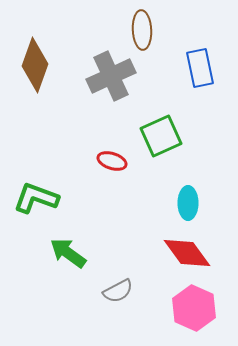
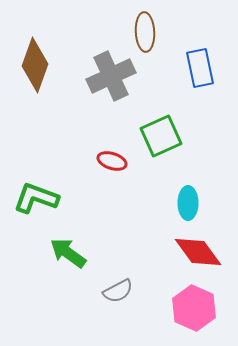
brown ellipse: moved 3 px right, 2 px down
red diamond: moved 11 px right, 1 px up
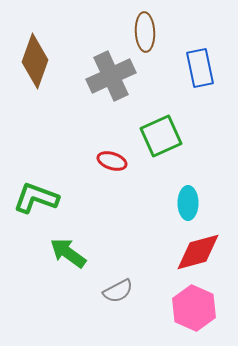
brown diamond: moved 4 px up
red diamond: rotated 69 degrees counterclockwise
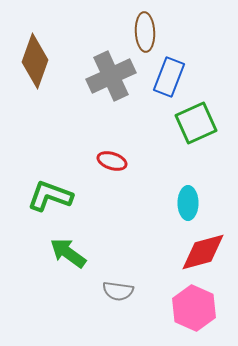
blue rectangle: moved 31 px left, 9 px down; rotated 33 degrees clockwise
green square: moved 35 px right, 13 px up
green L-shape: moved 14 px right, 2 px up
red diamond: moved 5 px right
gray semicircle: rotated 36 degrees clockwise
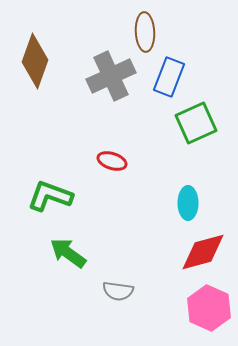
pink hexagon: moved 15 px right
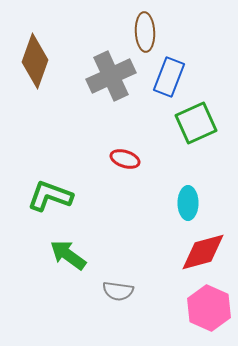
red ellipse: moved 13 px right, 2 px up
green arrow: moved 2 px down
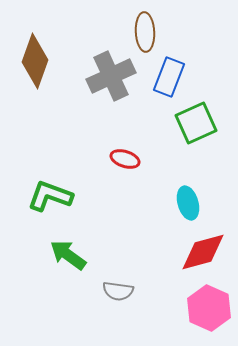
cyan ellipse: rotated 16 degrees counterclockwise
